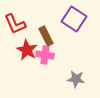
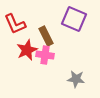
purple square: rotated 10 degrees counterclockwise
red star: rotated 20 degrees clockwise
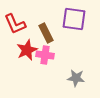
purple square: rotated 15 degrees counterclockwise
brown rectangle: moved 3 px up
gray star: moved 1 px up
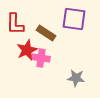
red L-shape: rotated 25 degrees clockwise
brown rectangle: rotated 30 degrees counterclockwise
pink cross: moved 4 px left, 3 px down
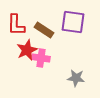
purple square: moved 1 px left, 3 px down
red L-shape: moved 1 px right, 1 px down
brown rectangle: moved 2 px left, 3 px up
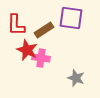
purple square: moved 2 px left, 4 px up
brown rectangle: rotated 66 degrees counterclockwise
red star: rotated 25 degrees counterclockwise
gray star: rotated 12 degrees clockwise
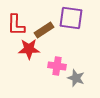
red star: moved 2 px right, 1 px up; rotated 25 degrees counterclockwise
pink cross: moved 16 px right, 8 px down
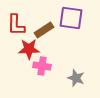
pink cross: moved 15 px left
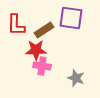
red star: moved 7 px right, 1 px down
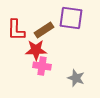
red L-shape: moved 5 px down
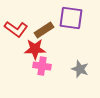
red L-shape: moved 1 px up; rotated 55 degrees counterclockwise
red star: moved 1 px left, 1 px up
gray star: moved 4 px right, 9 px up
